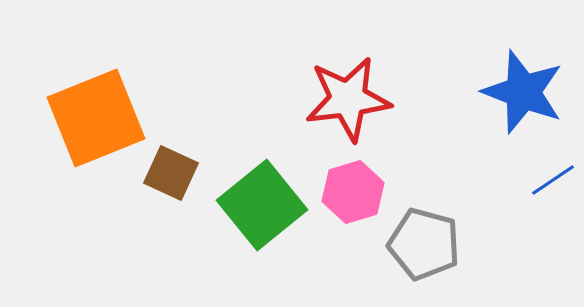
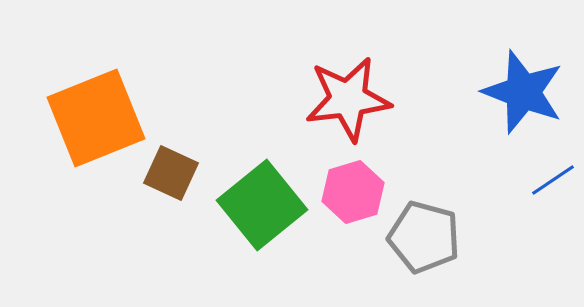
gray pentagon: moved 7 px up
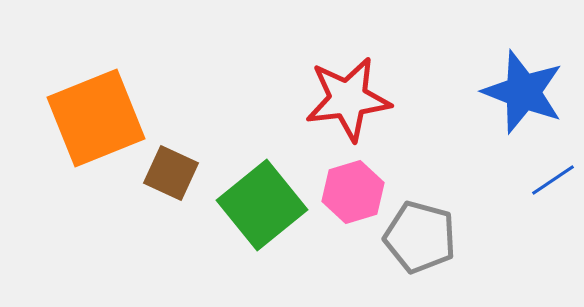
gray pentagon: moved 4 px left
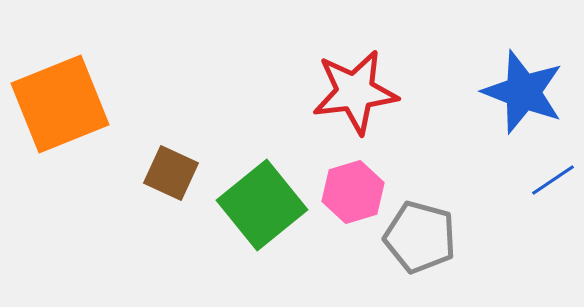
red star: moved 7 px right, 7 px up
orange square: moved 36 px left, 14 px up
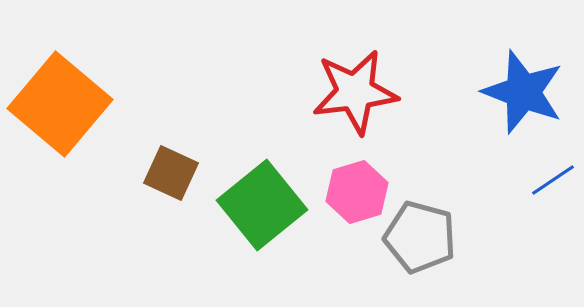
orange square: rotated 28 degrees counterclockwise
pink hexagon: moved 4 px right
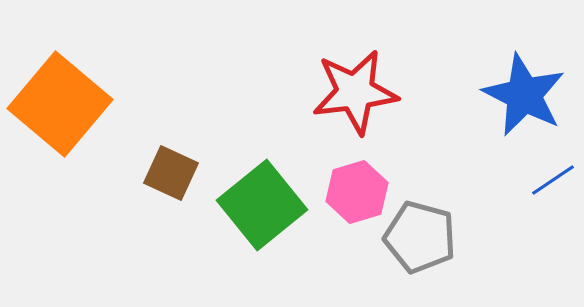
blue star: moved 1 px right, 3 px down; rotated 6 degrees clockwise
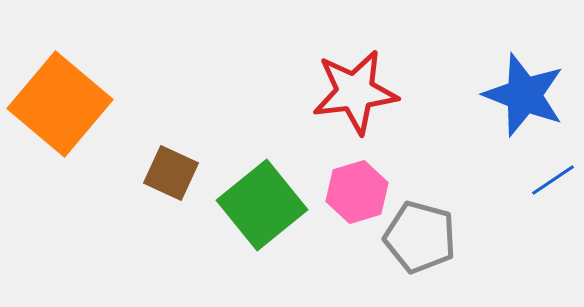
blue star: rotated 6 degrees counterclockwise
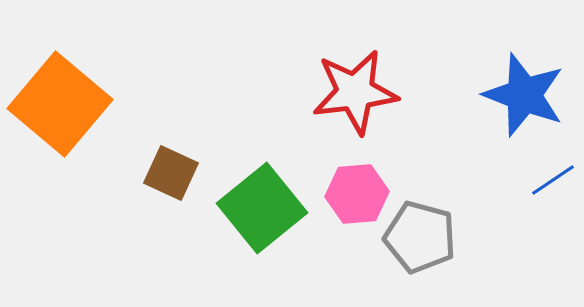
pink hexagon: moved 2 px down; rotated 12 degrees clockwise
green square: moved 3 px down
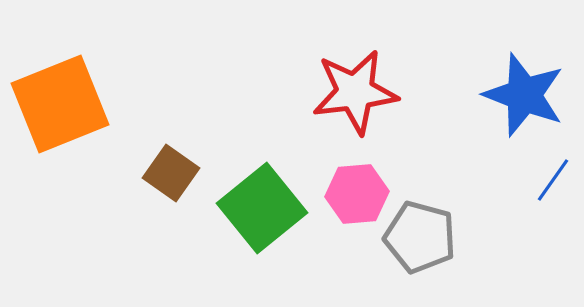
orange square: rotated 28 degrees clockwise
brown square: rotated 10 degrees clockwise
blue line: rotated 21 degrees counterclockwise
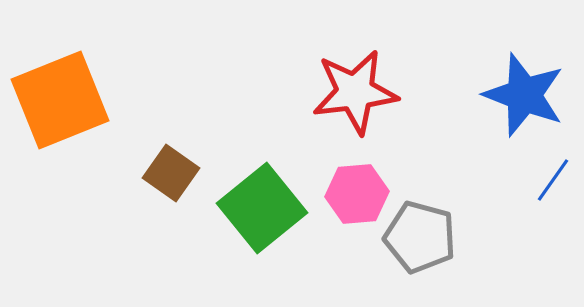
orange square: moved 4 px up
